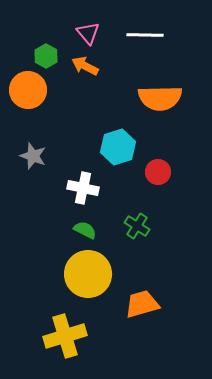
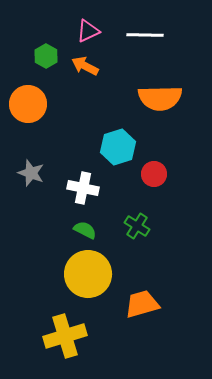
pink triangle: moved 2 px up; rotated 45 degrees clockwise
orange circle: moved 14 px down
gray star: moved 2 px left, 17 px down
red circle: moved 4 px left, 2 px down
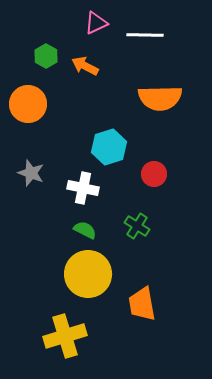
pink triangle: moved 8 px right, 8 px up
cyan hexagon: moved 9 px left
orange trapezoid: rotated 84 degrees counterclockwise
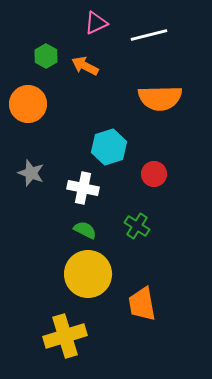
white line: moved 4 px right; rotated 15 degrees counterclockwise
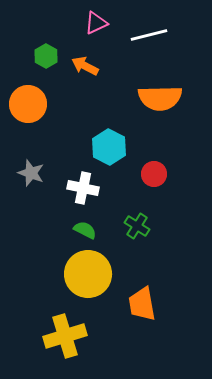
cyan hexagon: rotated 16 degrees counterclockwise
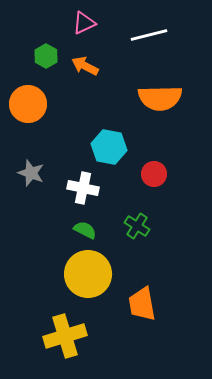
pink triangle: moved 12 px left
cyan hexagon: rotated 16 degrees counterclockwise
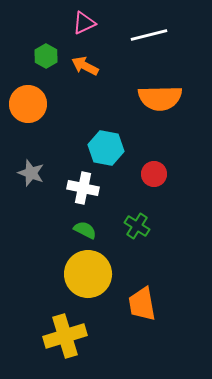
cyan hexagon: moved 3 px left, 1 px down
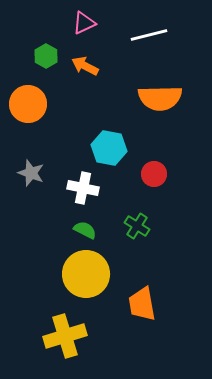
cyan hexagon: moved 3 px right
yellow circle: moved 2 px left
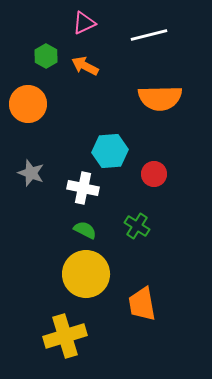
cyan hexagon: moved 1 px right, 3 px down; rotated 16 degrees counterclockwise
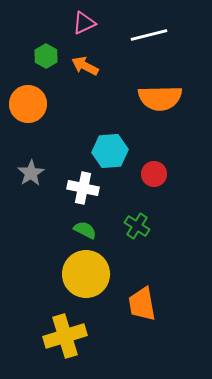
gray star: rotated 20 degrees clockwise
